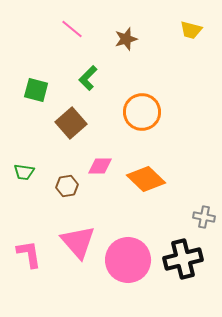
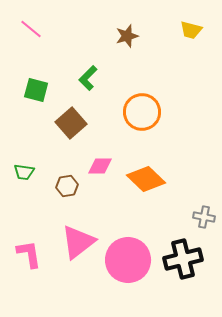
pink line: moved 41 px left
brown star: moved 1 px right, 3 px up
pink triangle: rotated 33 degrees clockwise
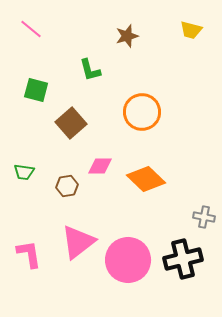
green L-shape: moved 2 px right, 8 px up; rotated 60 degrees counterclockwise
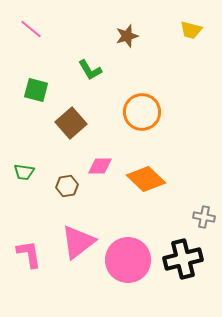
green L-shape: rotated 15 degrees counterclockwise
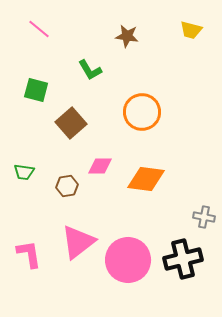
pink line: moved 8 px right
brown star: rotated 25 degrees clockwise
orange diamond: rotated 36 degrees counterclockwise
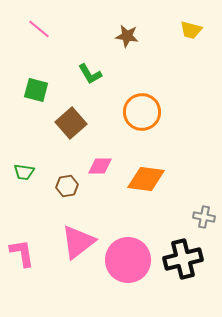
green L-shape: moved 4 px down
pink L-shape: moved 7 px left, 1 px up
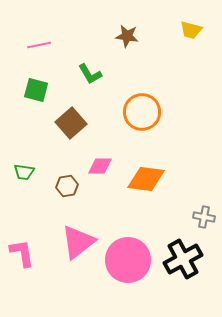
pink line: moved 16 px down; rotated 50 degrees counterclockwise
black cross: rotated 15 degrees counterclockwise
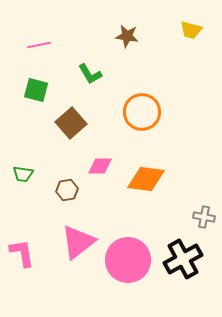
green trapezoid: moved 1 px left, 2 px down
brown hexagon: moved 4 px down
